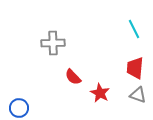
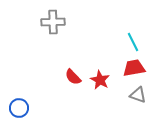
cyan line: moved 1 px left, 13 px down
gray cross: moved 21 px up
red trapezoid: moved 1 px left; rotated 75 degrees clockwise
red star: moved 13 px up
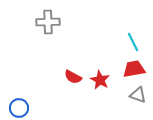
gray cross: moved 5 px left
red trapezoid: moved 1 px down
red semicircle: rotated 18 degrees counterclockwise
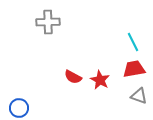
gray triangle: moved 1 px right, 1 px down
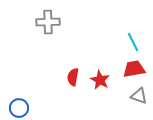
red semicircle: rotated 72 degrees clockwise
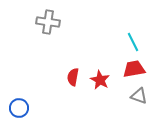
gray cross: rotated 10 degrees clockwise
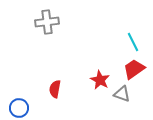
gray cross: moved 1 px left; rotated 15 degrees counterclockwise
red trapezoid: rotated 25 degrees counterclockwise
red semicircle: moved 18 px left, 12 px down
gray triangle: moved 17 px left, 2 px up
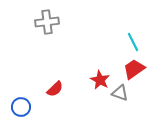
red semicircle: rotated 144 degrees counterclockwise
gray triangle: moved 2 px left, 1 px up
blue circle: moved 2 px right, 1 px up
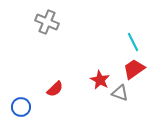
gray cross: rotated 30 degrees clockwise
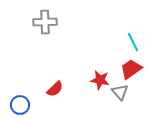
gray cross: moved 2 px left; rotated 25 degrees counterclockwise
red trapezoid: moved 3 px left
red star: rotated 18 degrees counterclockwise
gray triangle: moved 1 px up; rotated 30 degrees clockwise
blue circle: moved 1 px left, 2 px up
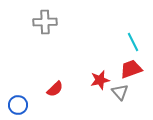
red trapezoid: rotated 15 degrees clockwise
red star: rotated 24 degrees counterclockwise
blue circle: moved 2 px left
